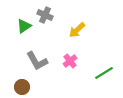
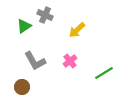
gray L-shape: moved 2 px left
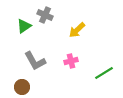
pink cross: moved 1 px right; rotated 24 degrees clockwise
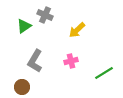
gray L-shape: rotated 60 degrees clockwise
